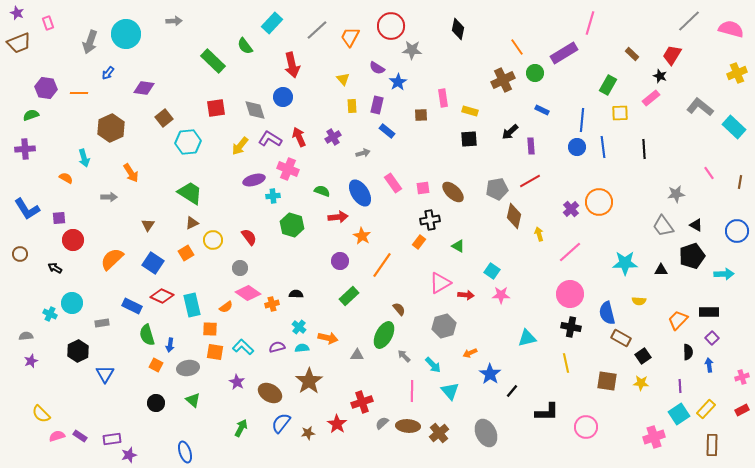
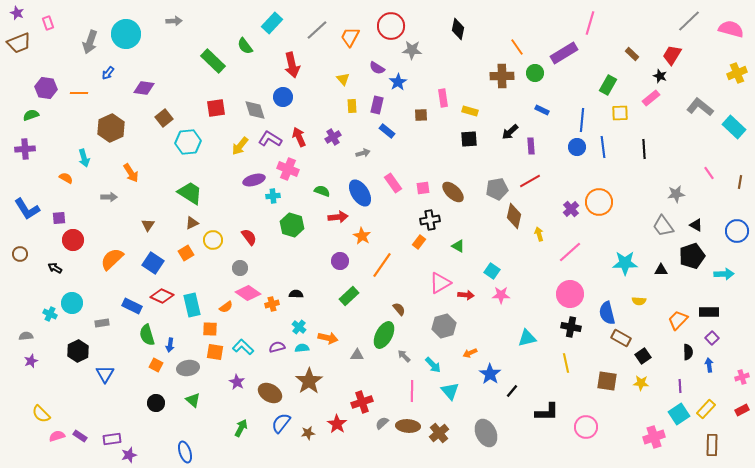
brown cross at (503, 80): moved 1 px left, 4 px up; rotated 25 degrees clockwise
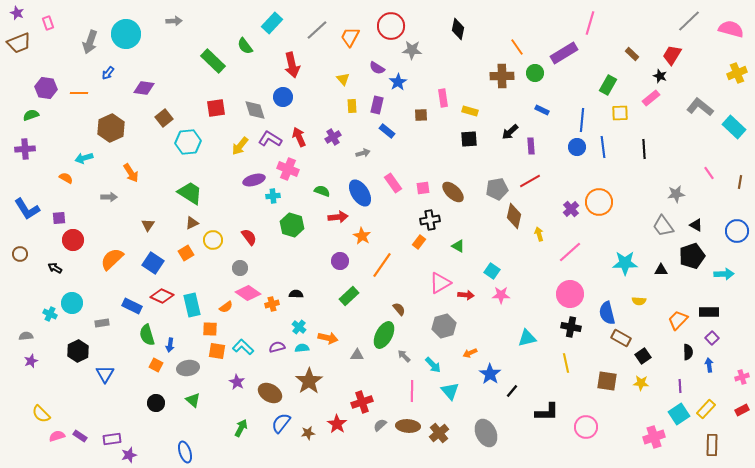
cyan arrow at (84, 158): rotated 90 degrees clockwise
orange square at (215, 352): moved 2 px right, 1 px up
gray semicircle at (382, 423): moved 2 px left, 2 px down
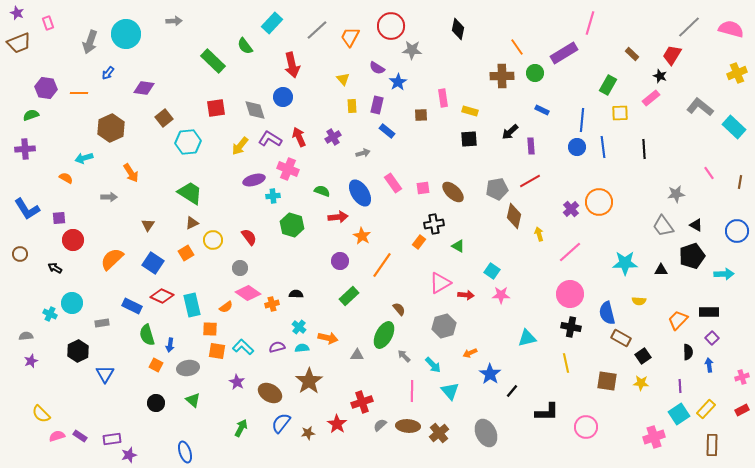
gray line at (689, 21): moved 6 px down
black cross at (430, 220): moved 4 px right, 4 px down
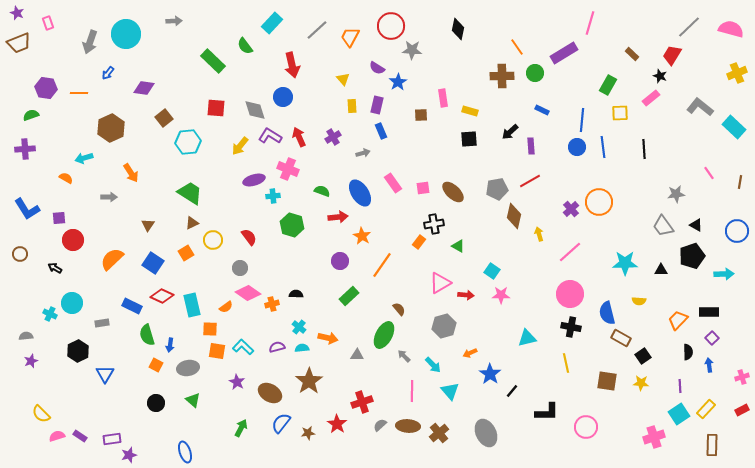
red square at (216, 108): rotated 12 degrees clockwise
blue rectangle at (387, 131): moved 6 px left; rotated 28 degrees clockwise
purple L-shape at (270, 139): moved 3 px up
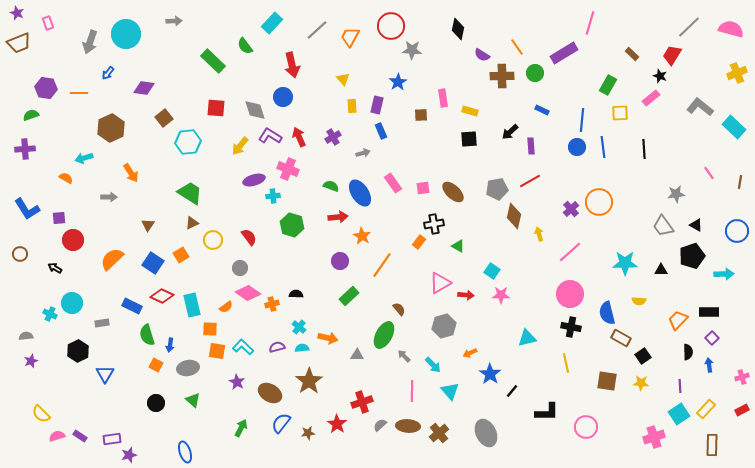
purple semicircle at (377, 68): moved 105 px right, 13 px up
green semicircle at (322, 191): moved 9 px right, 5 px up
orange square at (186, 253): moved 5 px left, 2 px down
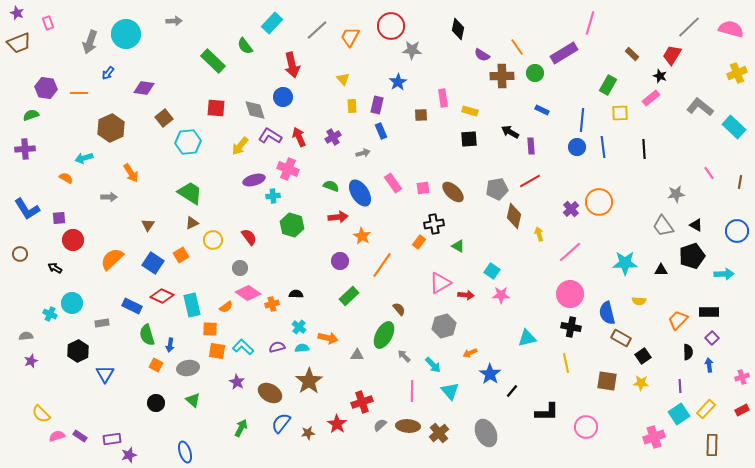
black arrow at (510, 132): rotated 72 degrees clockwise
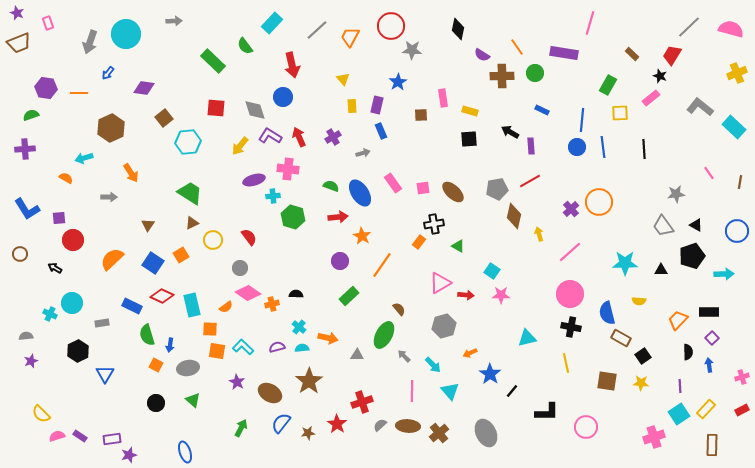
purple rectangle at (564, 53): rotated 40 degrees clockwise
pink cross at (288, 169): rotated 15 degrees counterclockwise
green hexagon at (292, 225): moved 1 px right, 8 px up
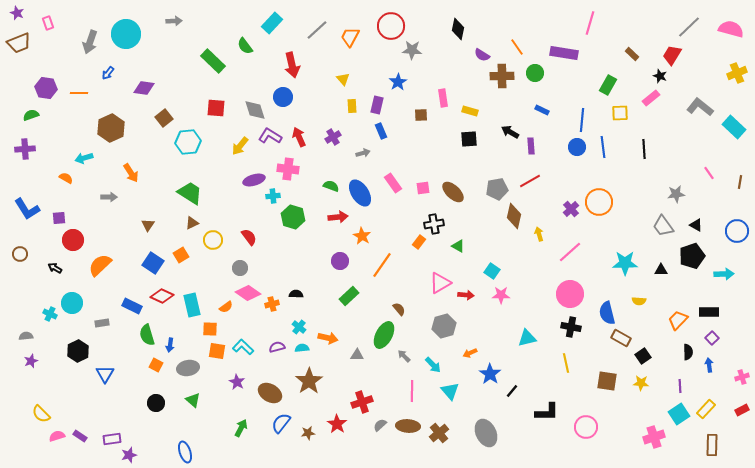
orange semicircle at (112, 259): moved 12 px left, 6 px down
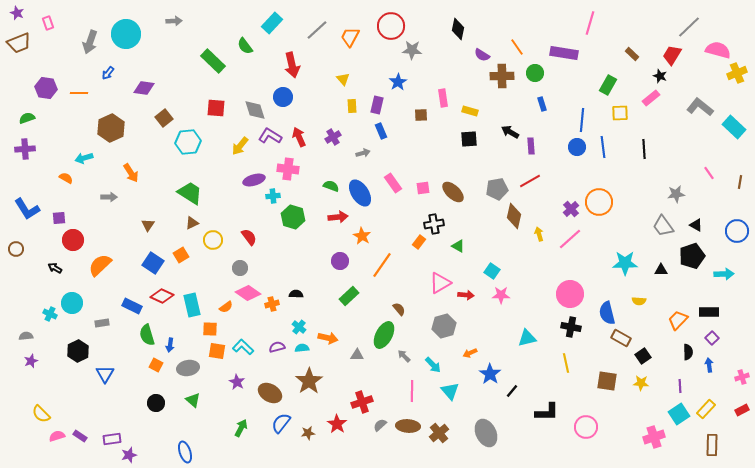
pink semicircle at (731, 29): moved 13 px left, 21 px down
blue rectangle at (542, 110): moved 6 px up; rotated 48 degrees clockwise
green semicircle at (31, 115): moved 4 px left, 3 px down
pink line at (570, 252): moved 13 px up
brown circle at (20, 254): moved 4 px left, 5 px up
